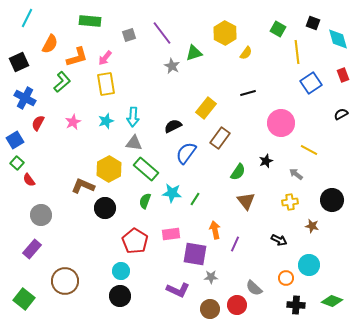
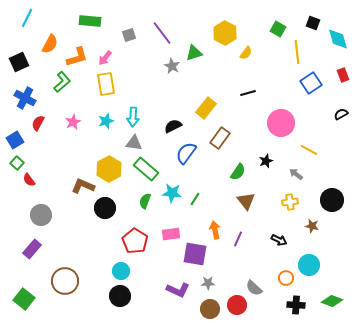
purple line at (235, 244): moved 3 px right, 5 px up
gray star at (211, 277): moved 3 px left, 6 px down
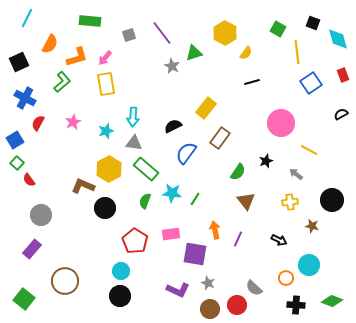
black line at (248, 93): moved 4 px right, 11 px up
cyan star at (106, 121): moved 10 px down
gray star at (208, 283): rotated 24 degrees clockwise
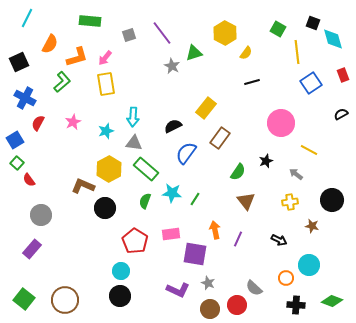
cyan diamond at (338, 39): moved 5 px left
brown circle at (65, 281): moved 19 px down
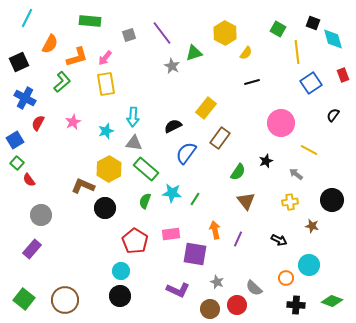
black semicircle at (341, 114): moved 8 px left, 1 px down; rotated 24 degrees counterclockwise
gray star at (208, 283): moved 9 px right, 1 px up
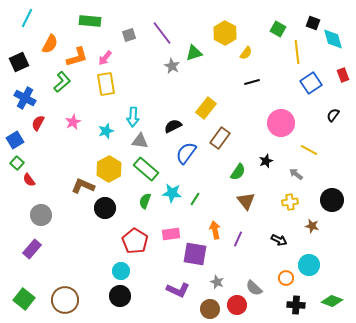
gray triangle at (134, 143): moved 6 px right, 2 px up
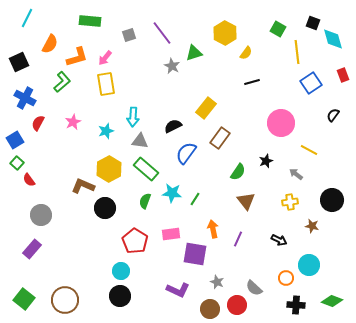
orange arrow at (215, 230): moved 2 px left, 1 px up
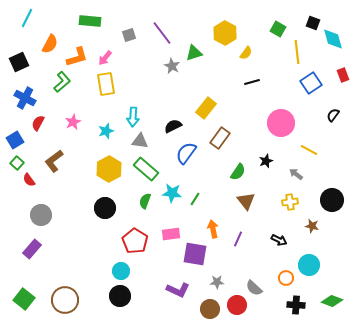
brown L-shape at (83, 186): moved 29 px left, 25 px up; rotated 60 degrees counterclockwise
gray star at (217, 282): rotated 24 degrees counterclockwise
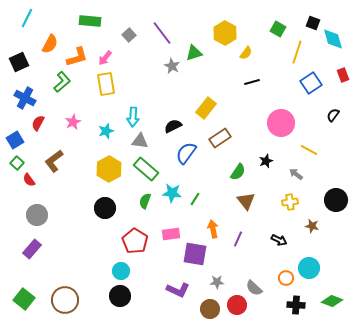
gray square at (129, 35): rotated 24 degrees counterclockwise
yellow line at (297, 52): rotated 25 degrees clockwise
brown rectangle at (220, 138): rotated 20 degrees clockwise
black circle at (332, 200): moved 4 px right
gray circle at (41, 215): moved 4 px left
cyan circle at (309, 265): moved 3 px down
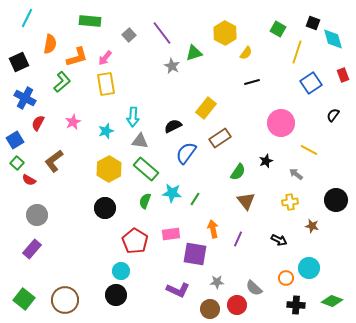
orange semicircle at (50, 44): rotated 18 degrees counterclockwise
red semicircle at (29, 180): rotated 24 degrees counterclockwise
black circle at (120, 296): moved 4 px left, 1 px up
